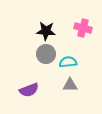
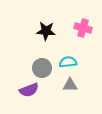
gray circle: moved 4 px left, 14 px down
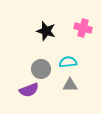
black star: rotated 12 degrees clockwise
gray circle: moved 1 px left, 1 px down
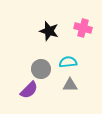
black star: moved 3 px right
purple semicircle: rotated 24 degrees counterclockwise
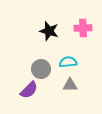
pink cross: rotated 18 degrees counterclockwise
